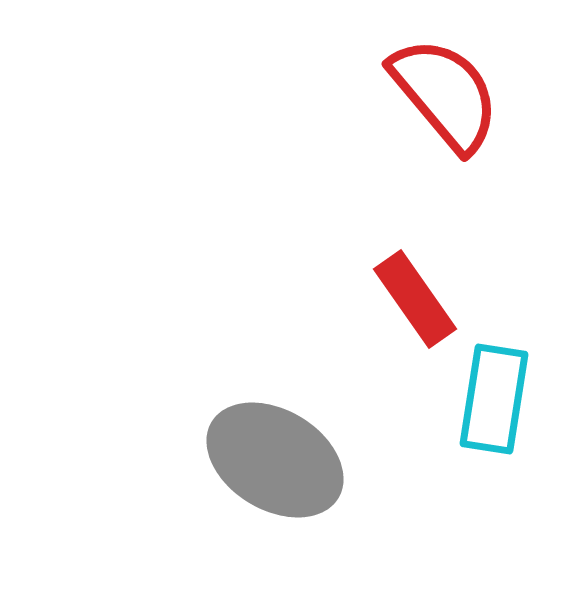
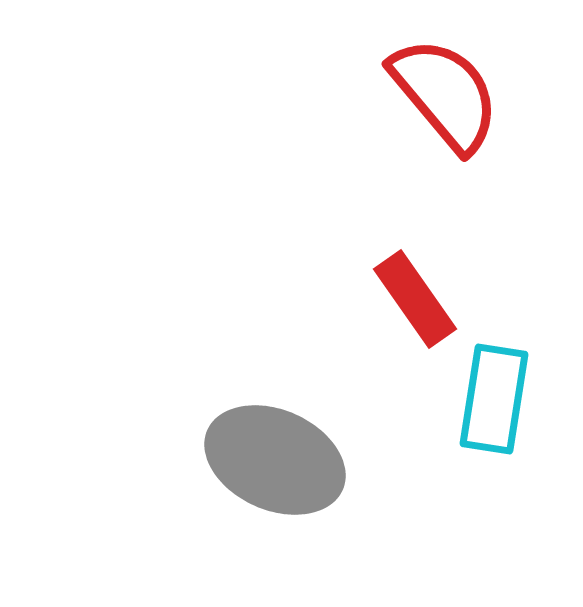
gray ellipse: rotated 7 degrees counterclockwise
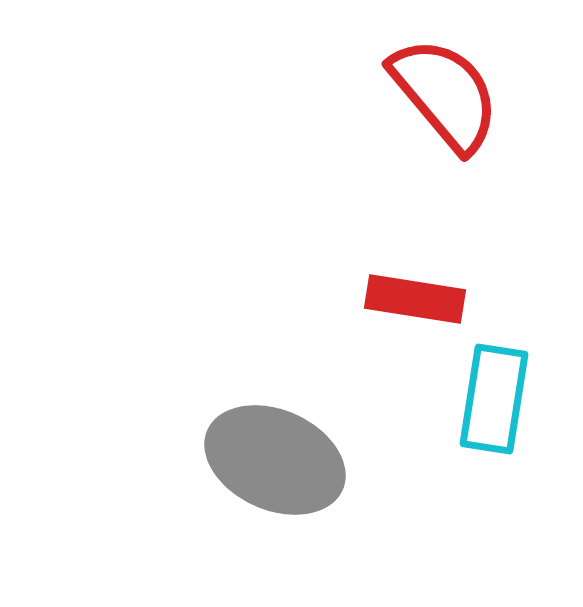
red rectangle: rotated 46 degrees counterclockwise
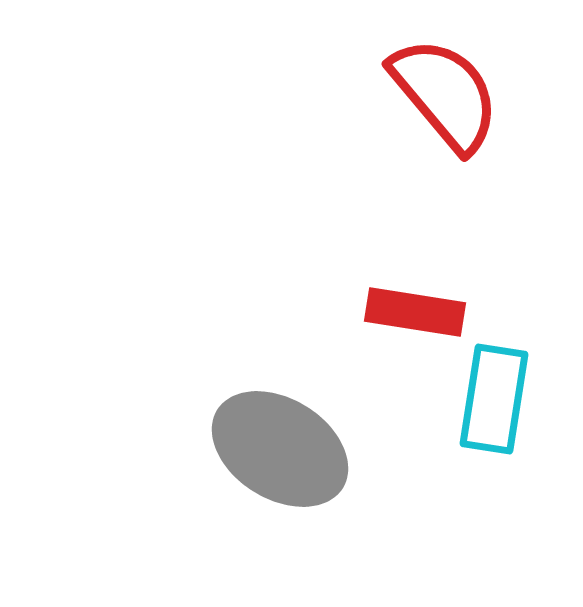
red rectangle: moved 13 px down
gray ellipse: moved 5 px right, 11 px up; rotated 8 degrees clockwise
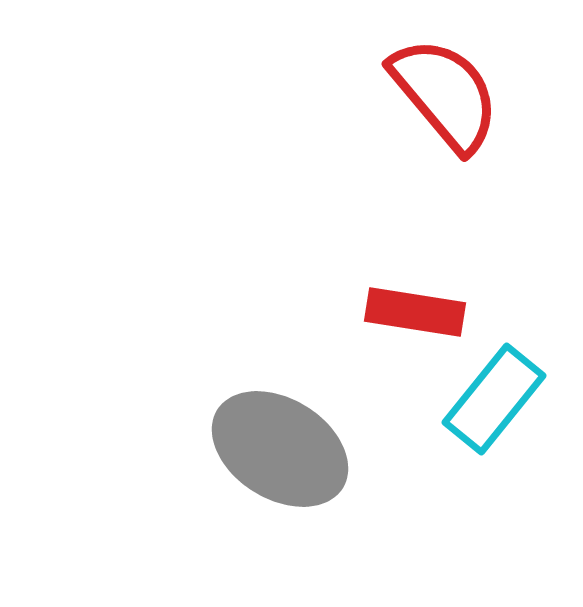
cyan rectangle: rotated 30 degrees clockwise
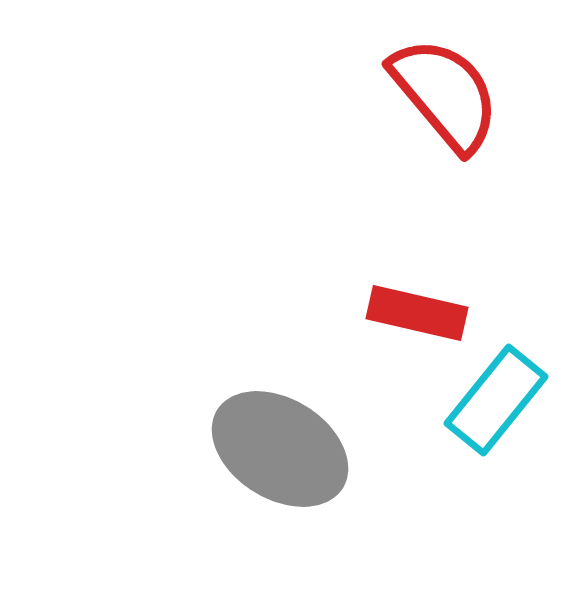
red rectangle: moved 2 px right, 1 px down; rotated 4 degrees clockwise
cyan rectangle: moved 2 px right, 1 px down
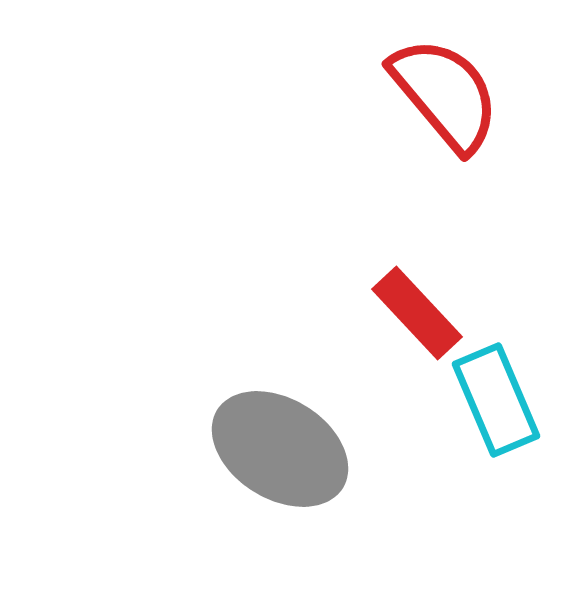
red rectangle: rotated 34 degrees clockwise
cyan rectangle: rotated 62 degrees counterclockwise
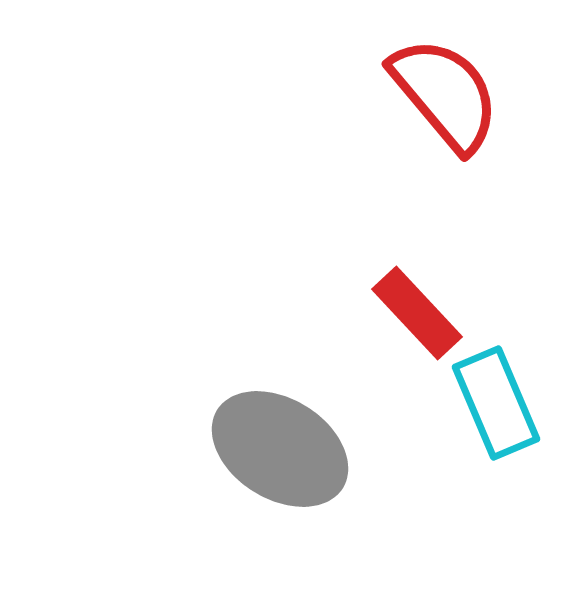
cyan rectangle: moved 3 px down
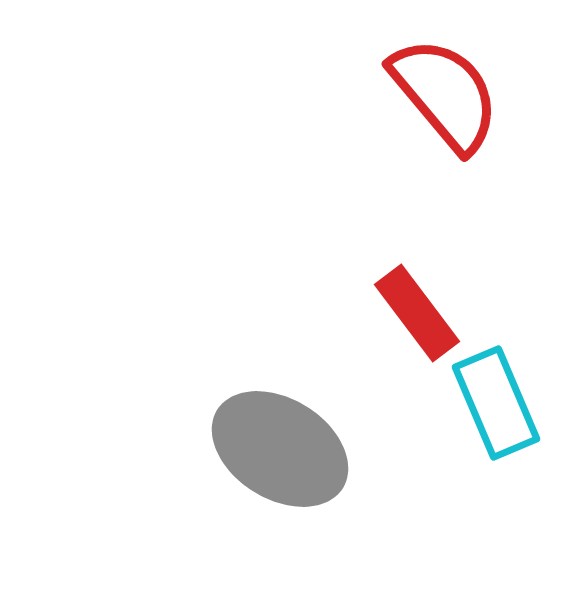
red rectangle: rotated 6 degrees clockwise
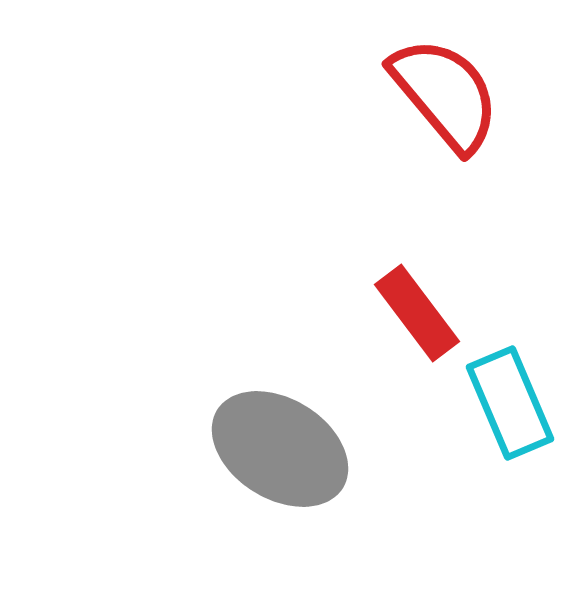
cyan rectangle: moved 14 px right
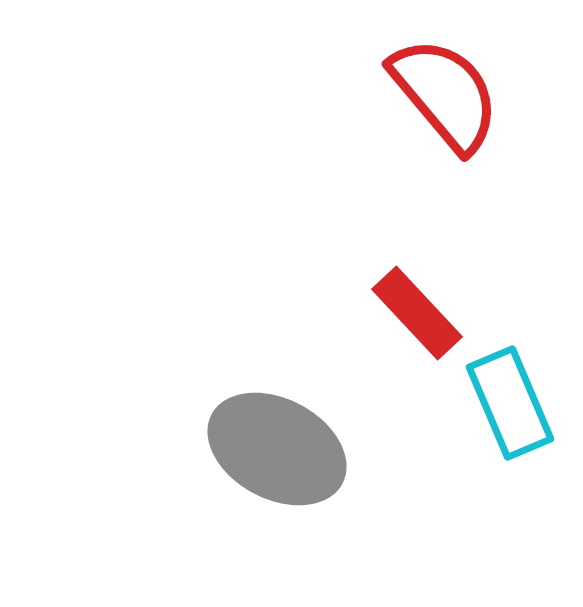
red rectangle: rotated 6 degrees counterclockwise
gray ellipse: moved 3 px left; rotated 4 degrees counterclockwise
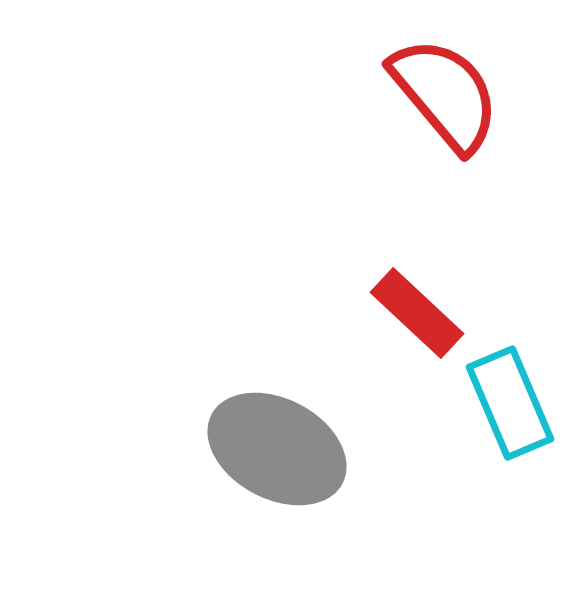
red rectangle: rotated 4 degrees counterclockwise
